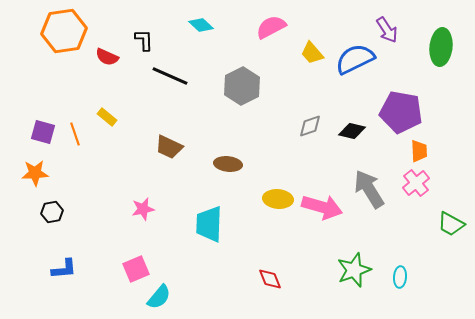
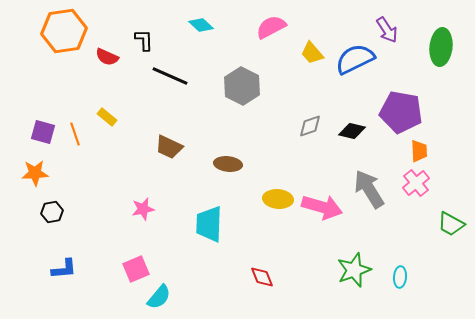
gray hexagon: rotated 6 degrees counterclockwise
red diamond: moved 8 px left, 2 px up
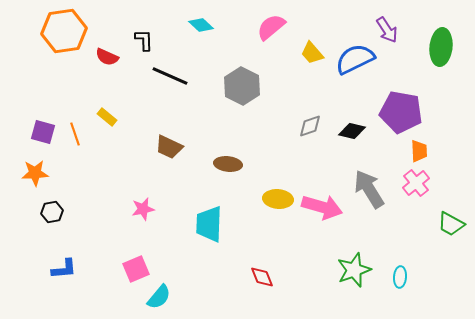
pink semicircle: rotated 12 degrees counterclockwise
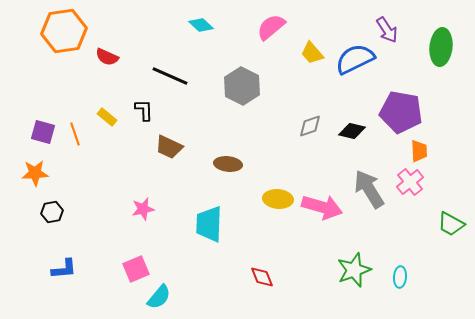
black L-shape: moved 70 px down
pink cross: moved 6 px left, 1 px up
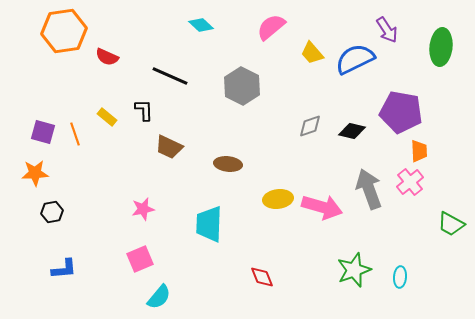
gray arrow: rotated 12 degrees clockwise
yellow ellipse: rotated 12 degrees counterclockwise
pink square: moved 4 px right, 10 px up
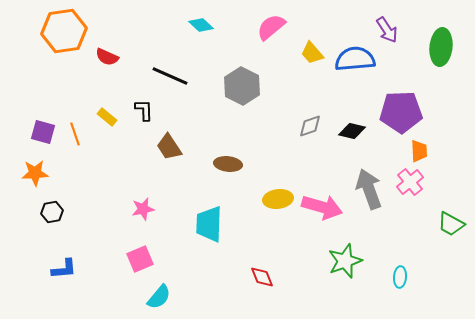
blue semicircle: rotated 21 degrees clockwise
purple pentagon: rotated 12 degrees counterclockwise
brown trapezoid: rotated 32 degrees clockwise
green star: moved 9 px left, 9 px up
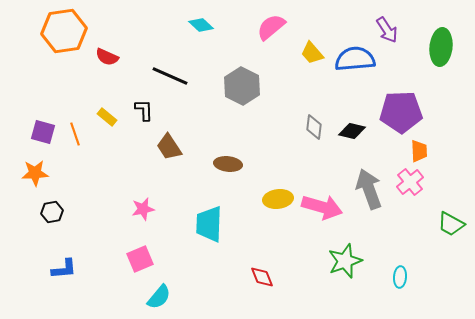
gray diamond: moved 4 px right, 1 px down; rotated 65 degrees counterclockwise
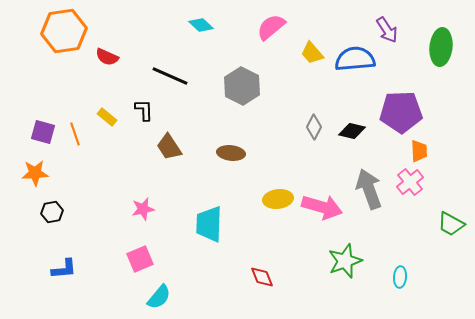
gray diamond: rotated 20 degrees clockwise
brown ellipse: moved 3 px right, 11 px up
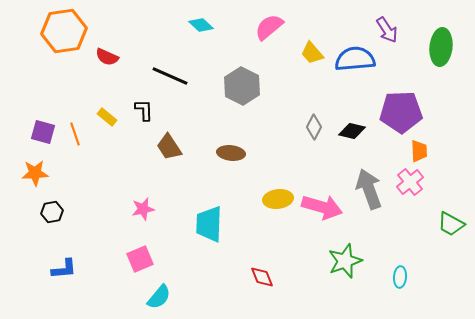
pink semicircle: moved 2 px left
